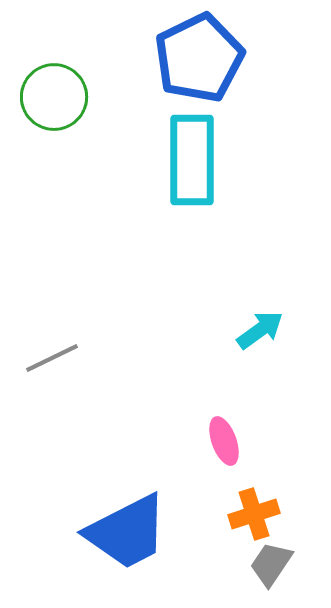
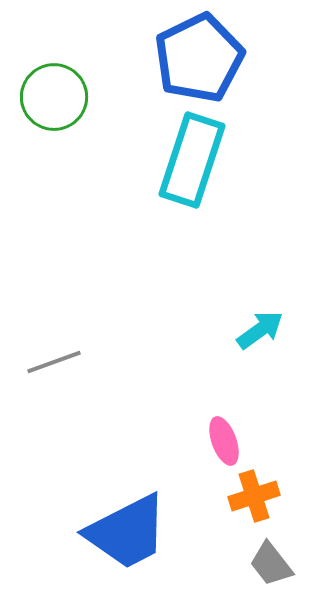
cyan rectangle: rotated 18 degrees clockwise
gray line: moved 2 px right, 4 px down; rotated 6 degrees clockwise
orange cross: moved 18 px up
gray trapezoid: rotated 72 degrees counterclockwise
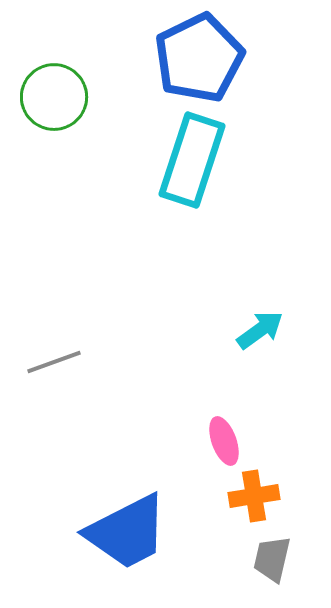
orange cross: rotated 9 degrees clockwise
gray trapezoid: moved 1 px right, 5 px up; rotated 51 degrees clockwise
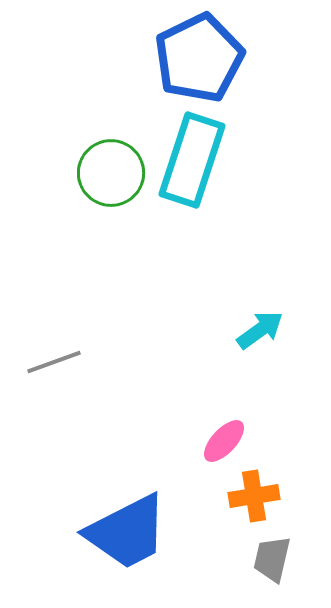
green circle: moved 57 px right, 76 px down
pink ellipse: rotated 63 degrees clockwise
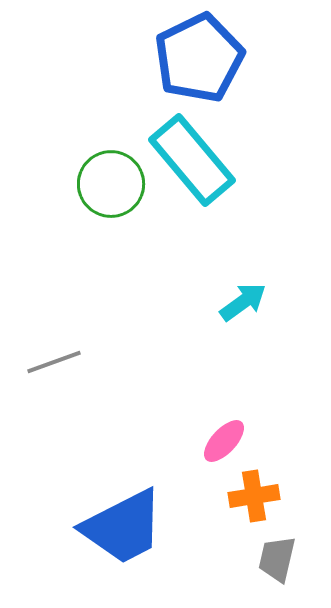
cyan rectangle: rotated 58 degrees counterclockwise
green circle: moved 11 px down
cyan arrow: moved 17 px left, 28 px up
blue trapezoid: moved 4 px left, 5 px up
gray trapezoid: moved 5 px right
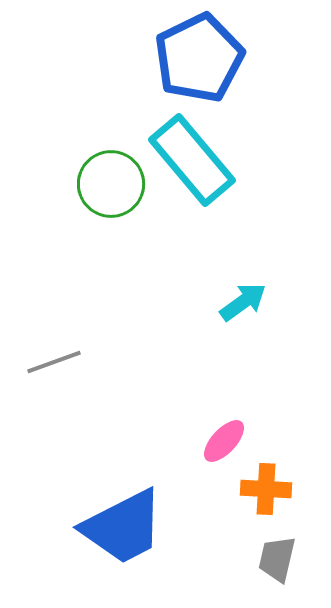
orange cross: moved 12 px right, 7 px up; rotated 12 degrees clockwise
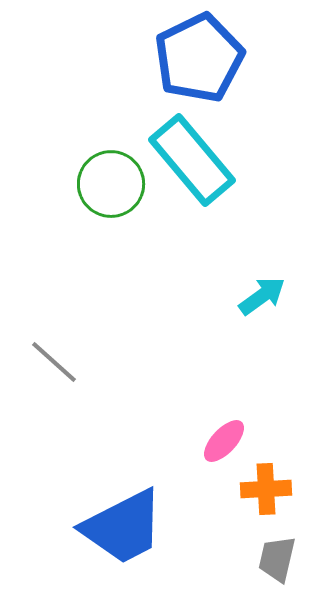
cyan arrow: moved 19 px right, 6 px up
gray line: rotated 62 degrees clockwise
orange cross: rotated 6 degrees counterclockwise
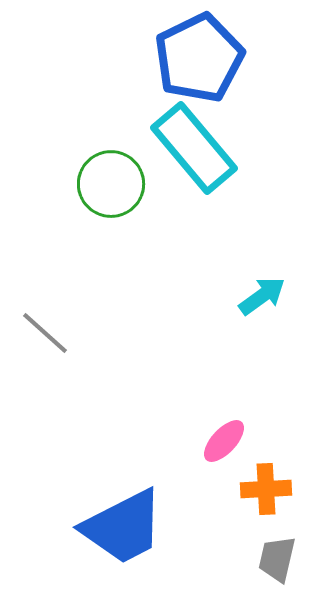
cyan rectangle: moved 2 px right, 12 px up
gray line: moved 9 px left, 29 px up
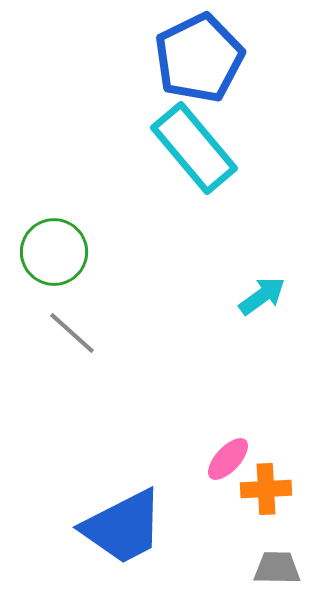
green circle: moved 57 px left, 68 px down
gray line: moved 27 px right
pink ellipse: moved 4 px right, 18 px down
gray trapezoid: moved 9 px down; rotated 78 degrees clockwise
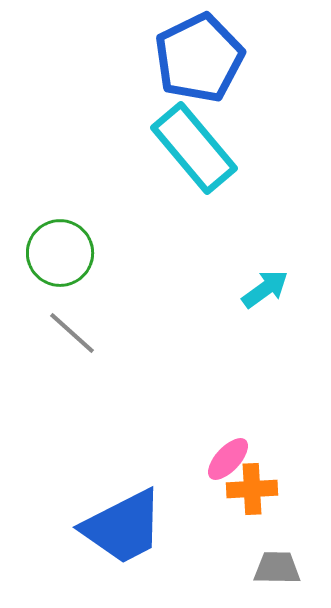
green circle: moved 6 px right, 1 px down
cyan arrow: moved 3 px right, 7 px up
orange cross: moved 14 px left
